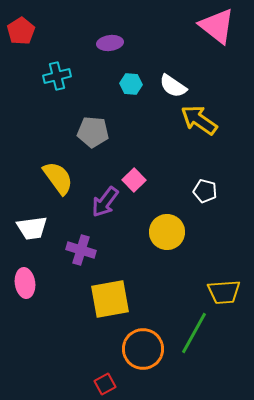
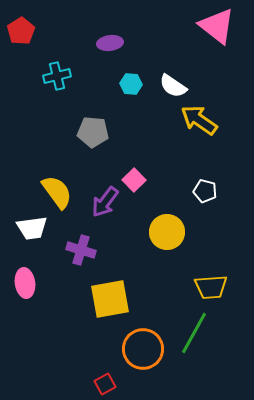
yellow semicircle: moved 1 px left, 14 px down
yellow trapezoid: moved 13 px left, 5 px up
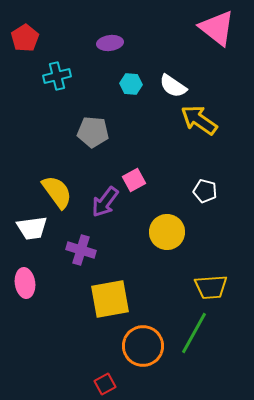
pink triangle: moved 2 px down
red pentagon: moved 4 px right, 7 px down
pink square: rotated 15 degrees clockwise
orange circle: moved 3 px up
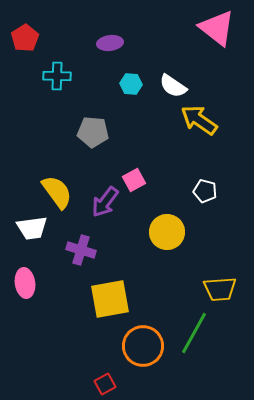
cyan cross: rotated 16 degrees clockwise
yellow trapezoid: moved 9 px right, 2 px down
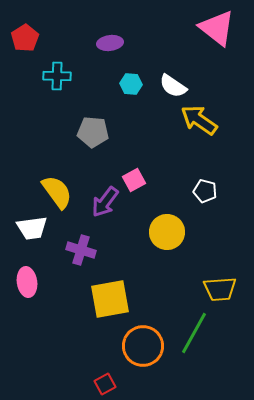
pink ellipse: moved 2 px right, 1 px up
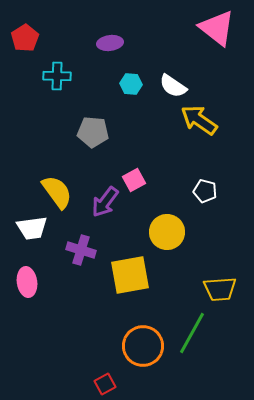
yellow square: moved 20 px right, 24 px up
green line: moved 2 px left
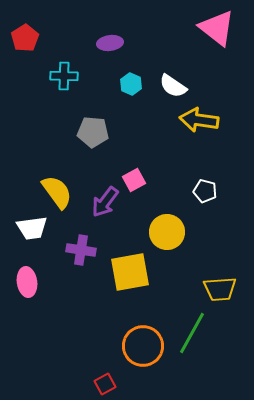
cyan cross: moved 7 px right
cyan hexagon: rotated 20 degrees clockwise
yellow arrow: rotated 27 degrees counterclockwise
purple cross: rotated 8 degrees counterclockwise
yellow square: moved 3 px up
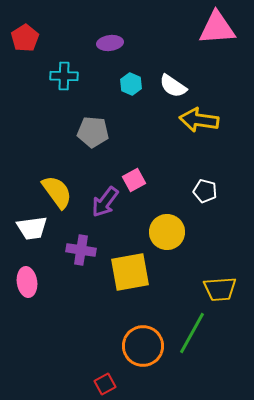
pink triangle: rotated 42 degrees counterclockwise
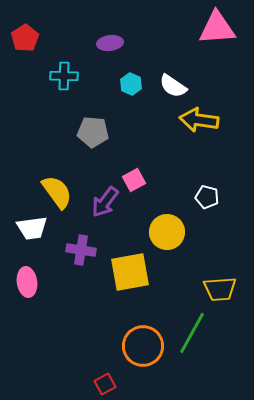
white pentagon: moved 2 px right, 6 px down
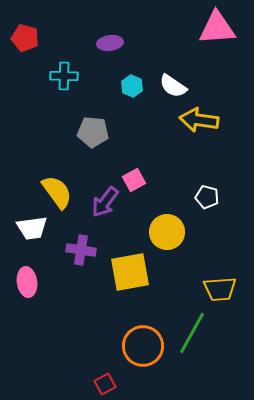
red pentagon: rotated 24 degrees counterclockwise
cyan hexagon: moved 1 px right, 2 px down
